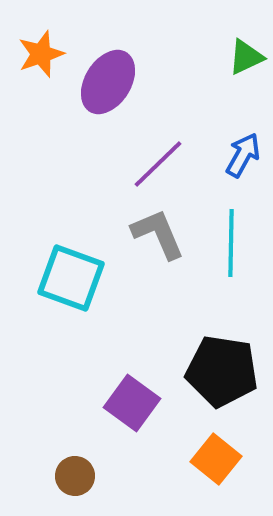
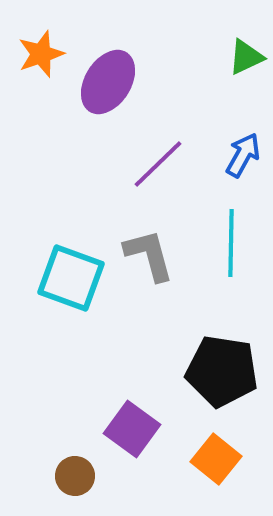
gray L-shape: moved 9 px left, 21 px down; rotated 8 degrees clockwise
purple square: moved 26 px down
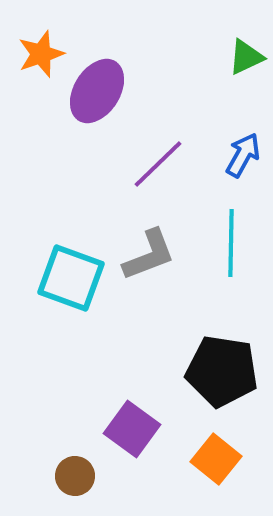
purple ellipse: moved 11 px left, 9 px down
gray L-shape: rotated 84 degrees clockwise
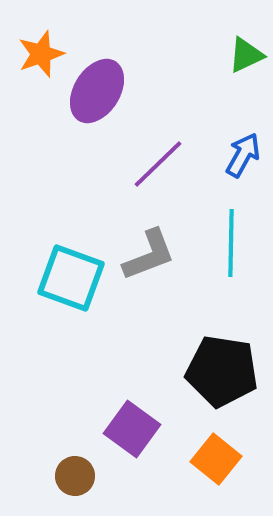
green triangle: moved 2 px up
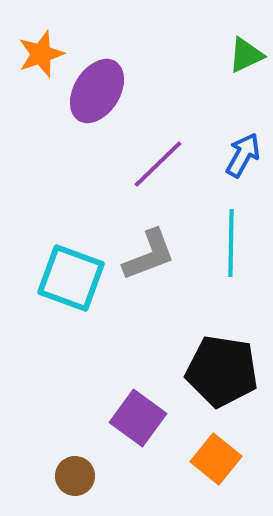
purple square: moved 6 px right, 11 px up
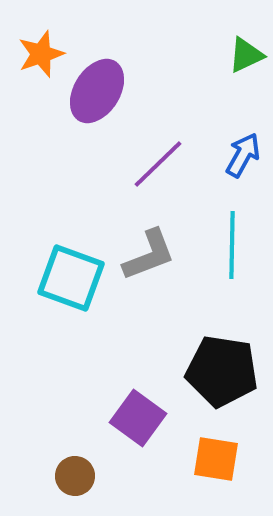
cyan line: moved 1 px right, 2 px down
orange square: rotated 30 degrees counterclockwise
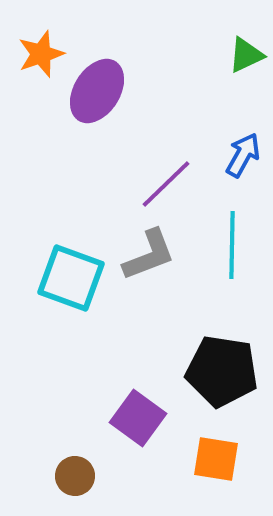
purple line: moved 8 px right, 20 px down
